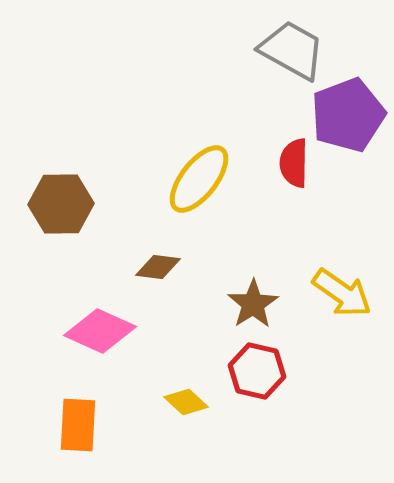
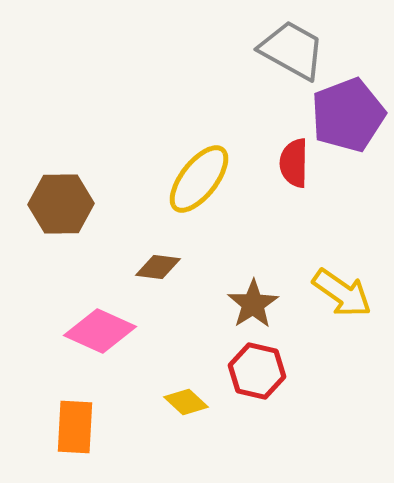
orange rectangle: moved 3 px left, 2 px down
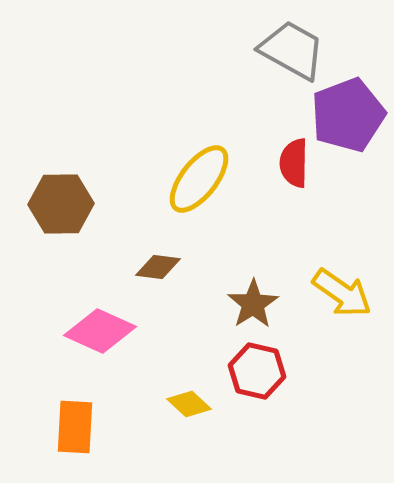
yellow diamond: moved 3 px right, 2 px down
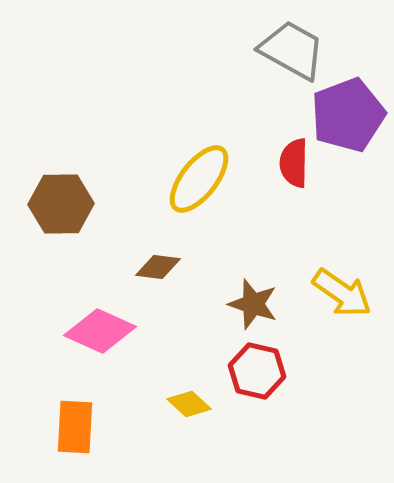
brown star: rotated 21 degrees counterclockwise
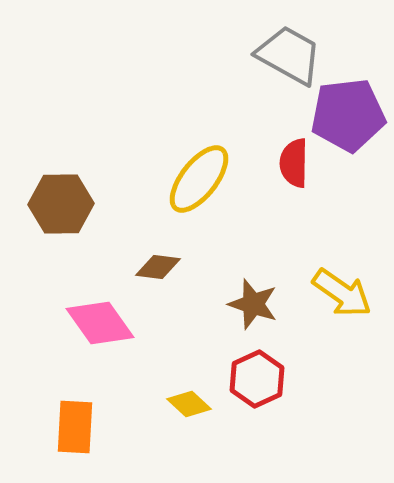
gray trapezoid: moved 3 px left, 5 px down
purple pentagon: rotated 14 degrees clockwise
pink diamond: moved 8 px up; rotated 30 degrees clockwise
red hexagon: moved 8 px down; rotated 22 degrees clockwise
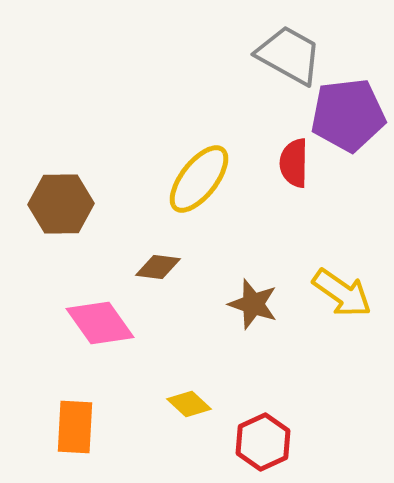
red hexagon: moved 6 px right, 63 px down
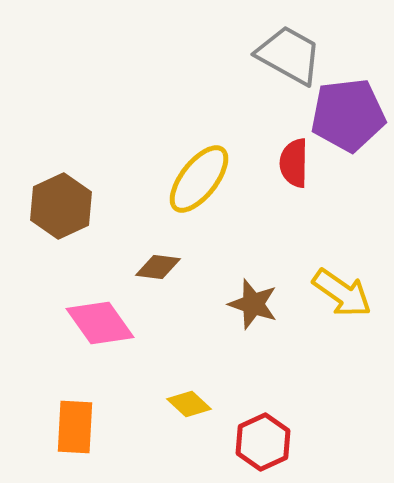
brown hexagon: moved 2 px down; rotated 24 degrees counterclockwise
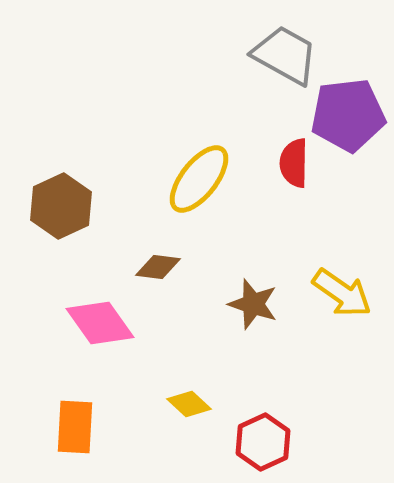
gray trapezoid: moved 4 px left
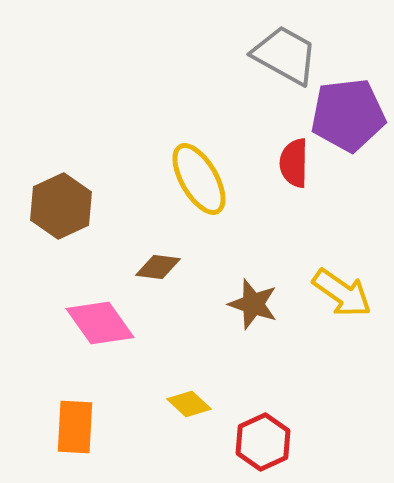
yellow ellipse: rotated 68 degrees counterclockwise
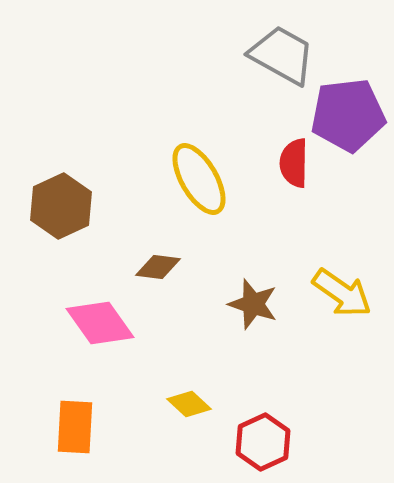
gray trapezoid: moved 3 px left
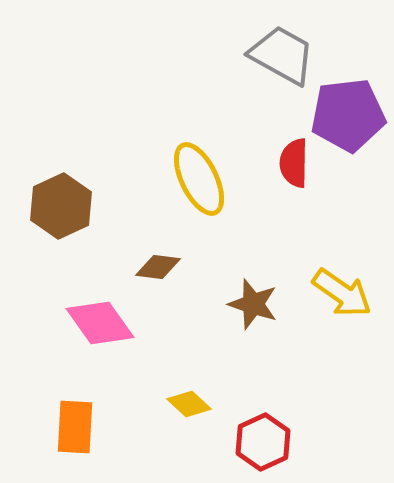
yellow ellipse: rotated 4 degrees clockwise
